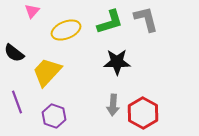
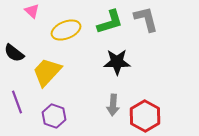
pink triangle: rotated 28 degrees counterclockwise
red hexagon: moved 2 px right, 3 px down
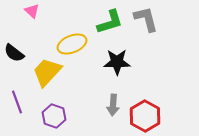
yellow ellipse: moved 6 px right, 14 px down
